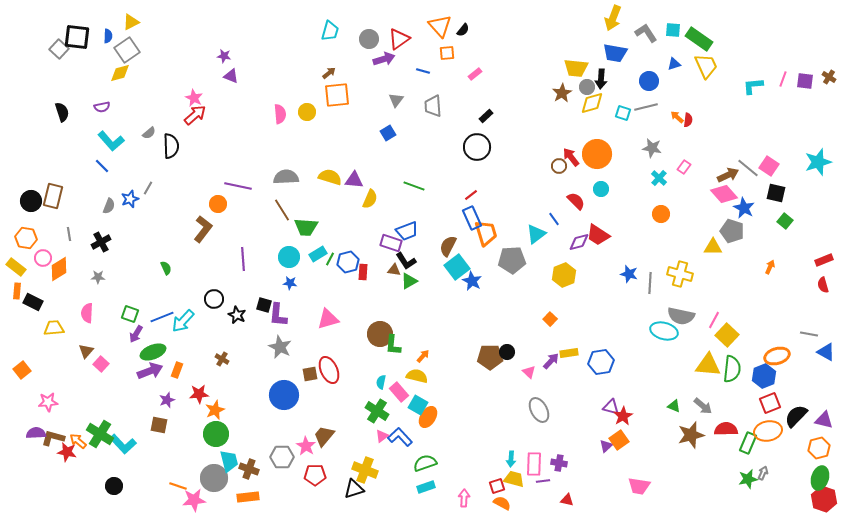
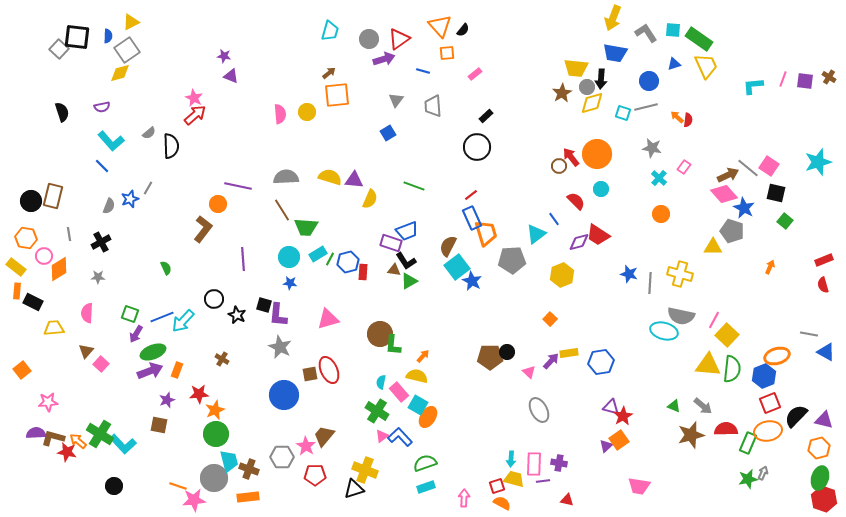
pink circle at (43, 258): moved 1 px right, 2 px up
yellow hexagon at (564, 275): moved 2 px left
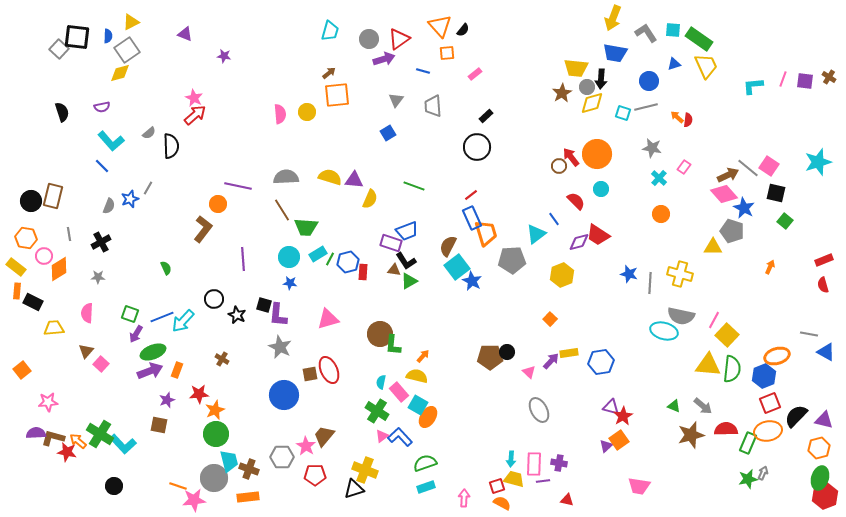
purple triangle at (231, 76): moved 46 px left, 42 px up
red hexagon at (824, 499): moved 1 px right, 3 px up; rotated 20 degrees clockwise
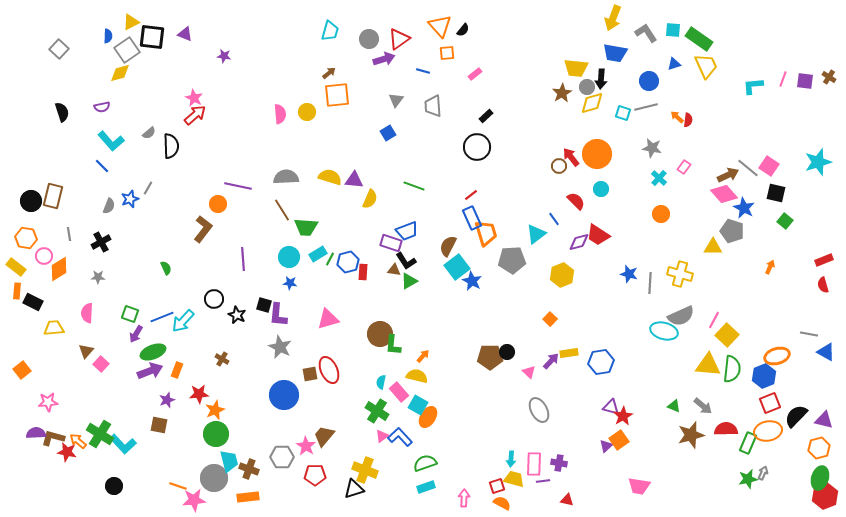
black square at (77, 37): moved 75 px right
gray semicircle at (681, 316): rotated 36 degrees counterclockwise
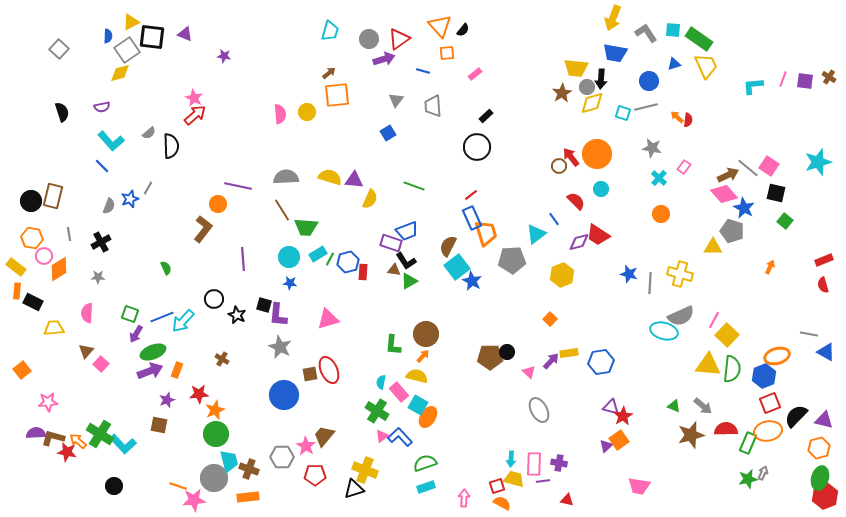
orange hexagon at (26, 238): moved 6 px right
brown circle at (380, 334): moved 46 px right
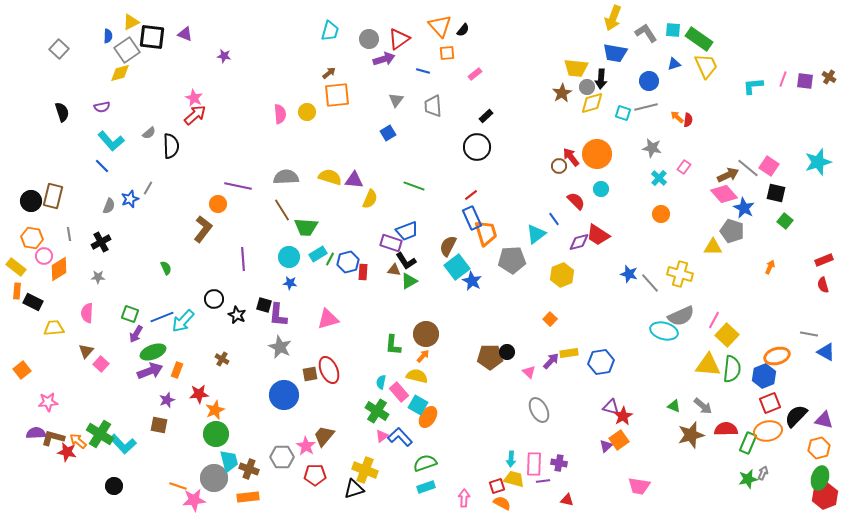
gray line at (650, 283): rotated 45 degrees counterclockwise
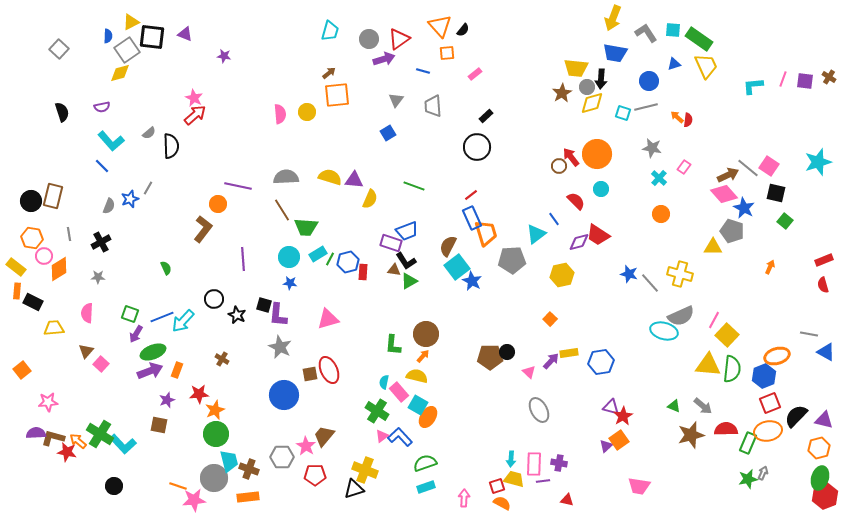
yellow hexagon at (562, 275): rotated 10 degrees clockwise
cyan semicircle at (381, 382): moved 3 px right
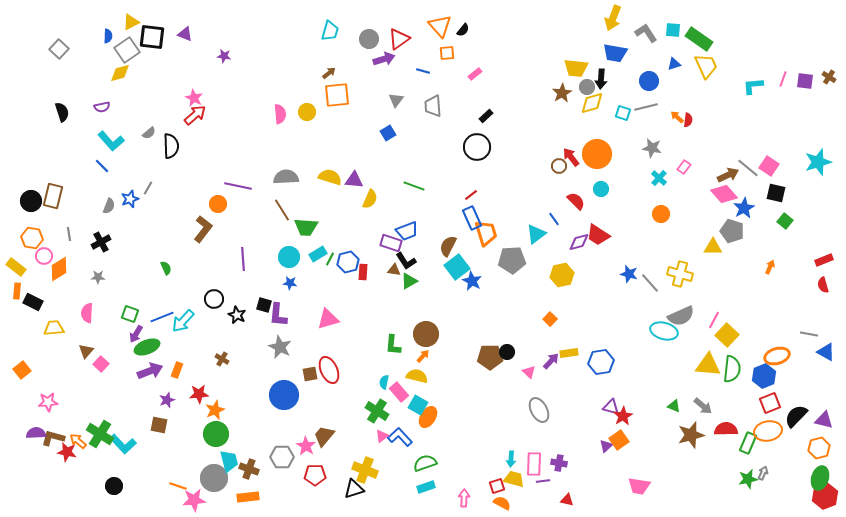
blue star at (744, 208): rotated 15 degrees clockwise
green ellipse at (153, 352): moved 6 px left, 5 px up
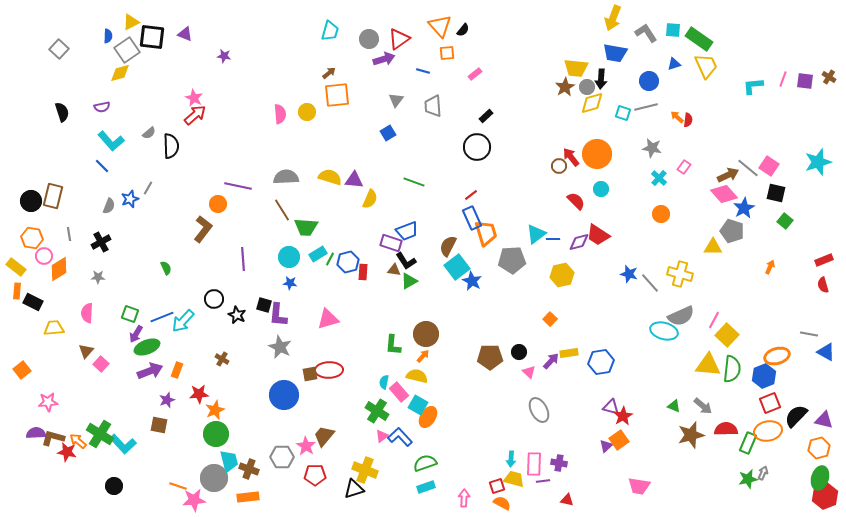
brown star at (562, 93): moved 3 px right, 6 px up
green line at (414, 186): moved 4 px up
blue line at (554, 219): moved 1 px left, 20 px down; rotated 56 degrees counterclockwise
black circle at (507, 352): moved 12 px right
red ellipse at (329, 370): rotated 68 degrees counterclockwise
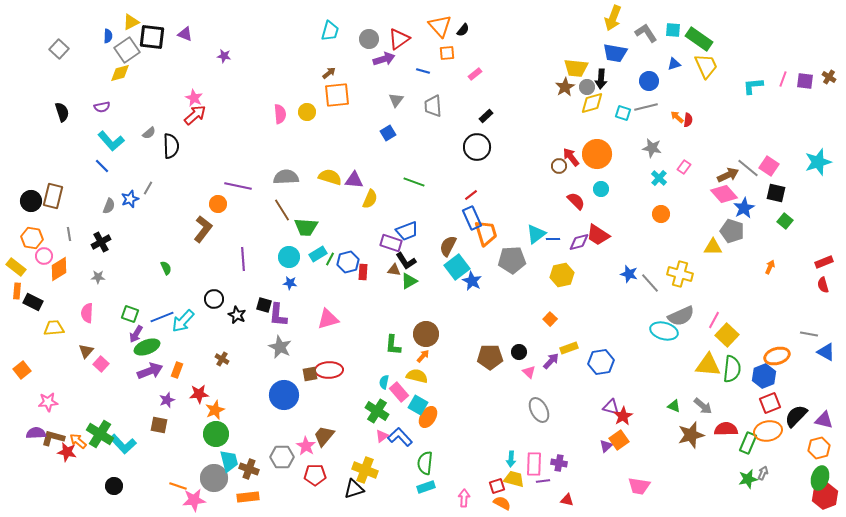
red rectangle at (824, 260): moved 2 px down
yellow rectangle at (569, 353): moved 5 px up; rotated 12 degrees counterclockwise
green semicircle at (425, 463): rotated 65 degrees counterclockwise
